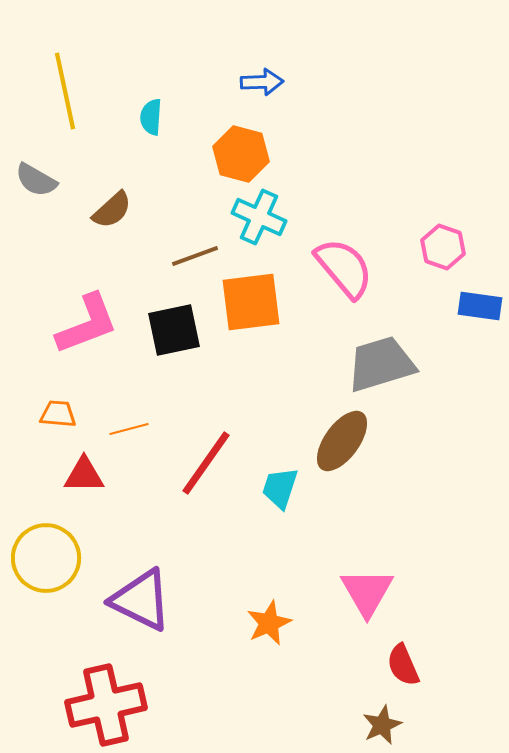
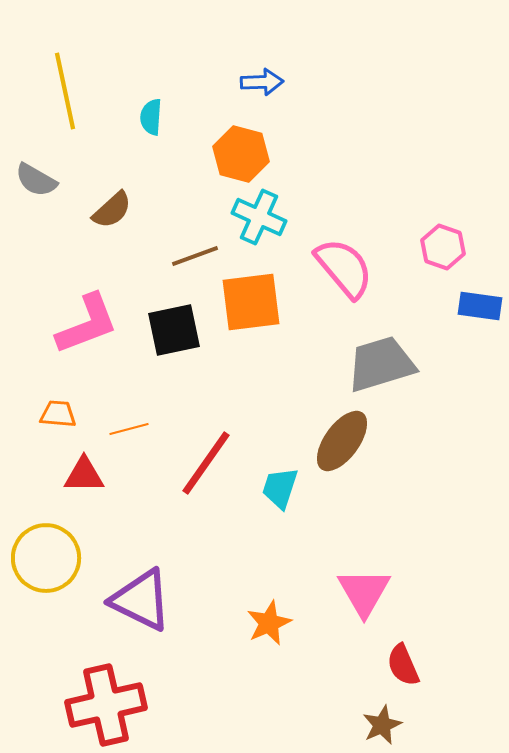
pink triangle: moved 3 px left
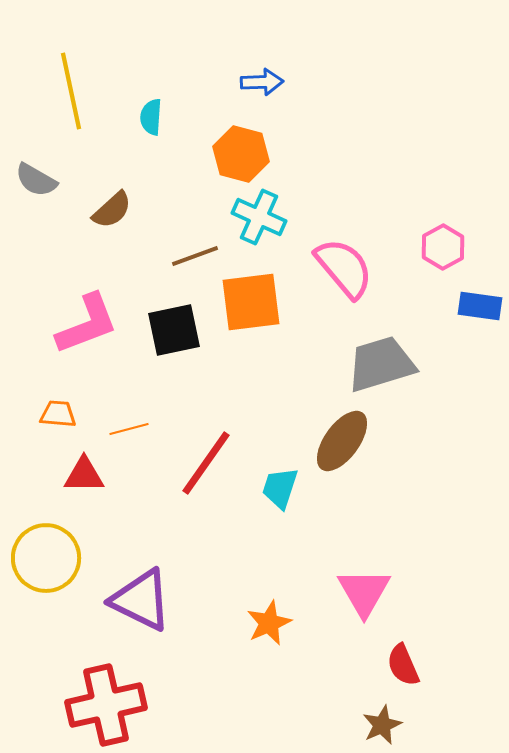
yellow line: moved 6 px right
pink hexagon: rotated 12 degrees clockwise
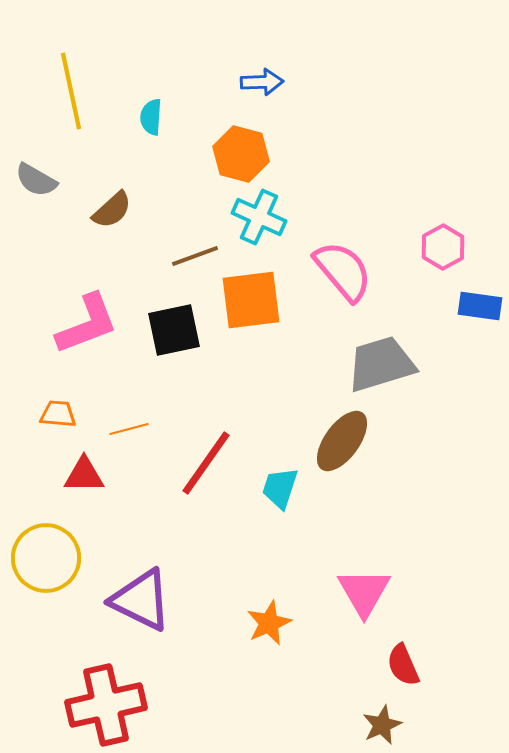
pink semicircle: moved 1 px left, 3 px down
orange square: moved 2 px up
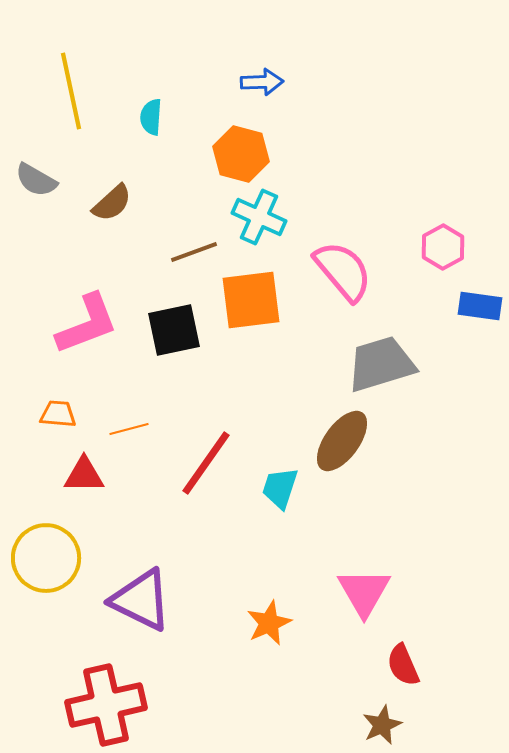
brown semicircle: moved 7 px up
brown line: moved 1 px left, 4 px up
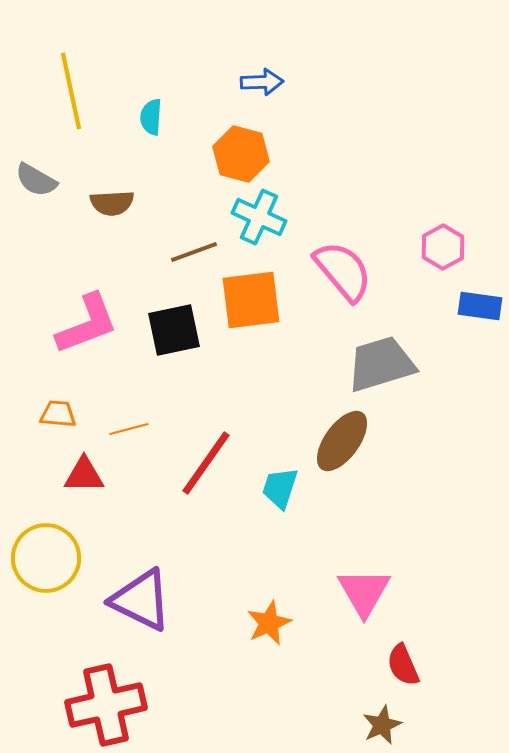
brown semicircle: rotated 39 degrees clockwise
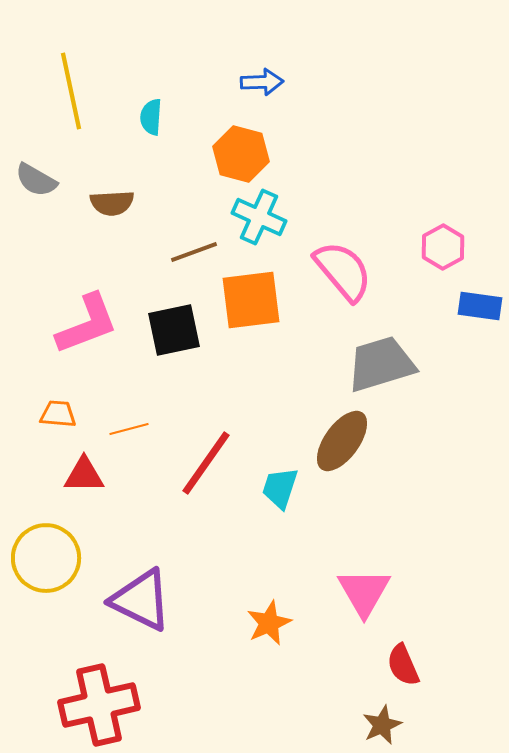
red cross: moved 7 px left
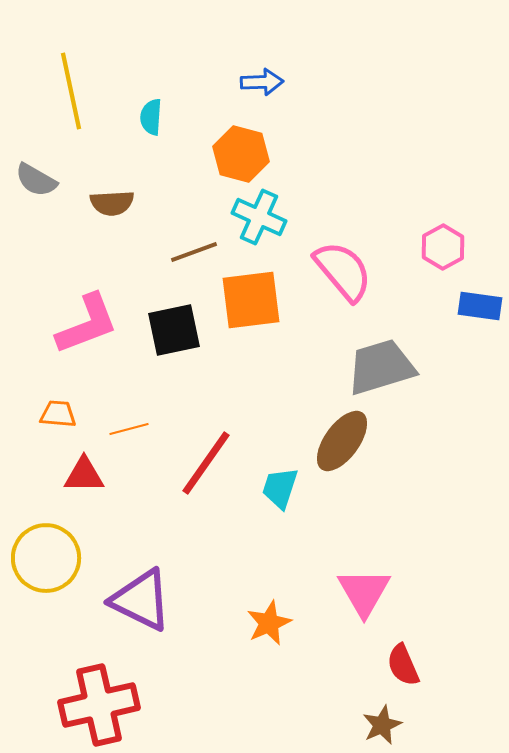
gray trapezoid: moved 3 px down
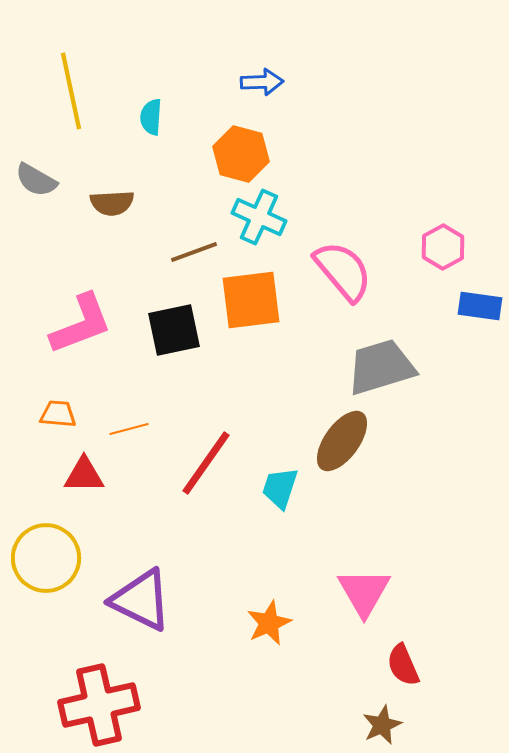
pink L-shape: moved 6 px left
